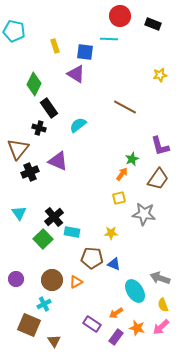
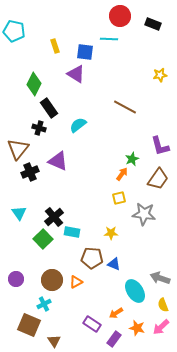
purple rectangle at (116, 337): moved 2 px left, 2 px down
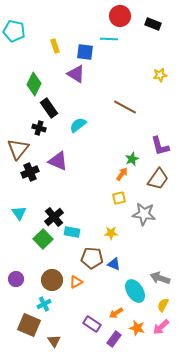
yellow semicircle at (163, 305): rotated 48 degrees clockwise
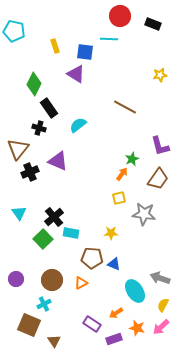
cyan rectangle at (72, 232): moved 1 px left, 1 px down
orange triangle at (76, 282): moved 5 px right, 1 px down
purple rectangle at (114, 339): rotated 35 degrees clockwise
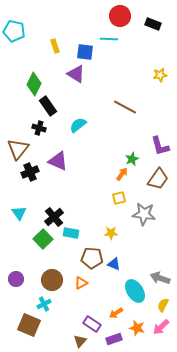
black rectangle at (49, 108): moved 1 px left, 2 px up
brown triangle at (54, 341): moved 26 px right; rotated 16 degrees clockwise
